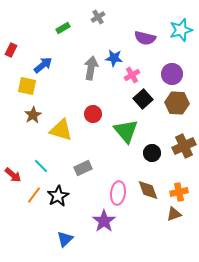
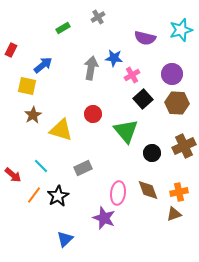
purple star: moved 3 px up; rotated 15 degrees counterclockwise
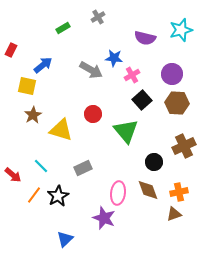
gray arrow: moved 2 px down; rotated 110 degrees clockwise
black square: moved 1 px left, 1 px down
black circle: moved 2 px right, 9 px down
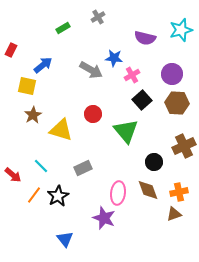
blue triangle: rotated 24 degrees counterclockwise
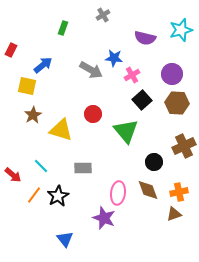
gray cross: moved 5 px right, 2 px up
green rectangle: rotated 40 degrees counterclockwise
gray rectangle: rotated 24 degrees clockwise
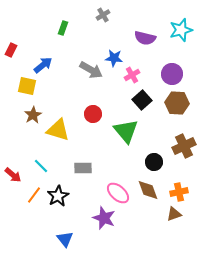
yellow triangle: moved 3 px left
pink ellipse: rotated 55 degrees counterclockwise
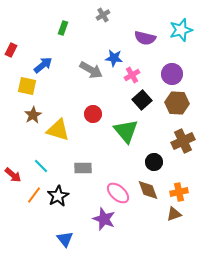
brown cross: moved 1 px left, 5 px up
purple star: moved 1 px down
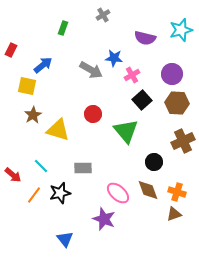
orange cross: moved 2 px left; rotated 30 degrees clockwise
black star: moved 2 px right, 3 px up; rotated 15 degrees clockwise
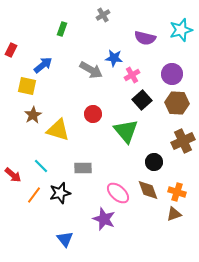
green rectangle: moved 1 px left, 1 px down
